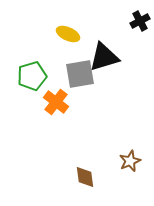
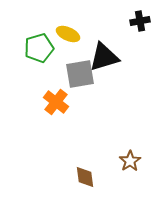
black cross: rotated 18 degrees clockwise
green pentagon: moved 7 px right, 28 px up
brown star: rotated 10 degrees counterclockwise
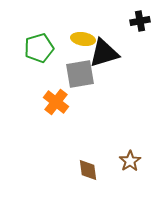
yellow ellipse: moved 15 px right, 5 px down; rotated 15 degrees counterclockwise
black triangle: moved 4 px up
brown diamond: moved 3 px right, 7 px up
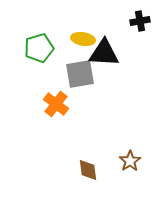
black triangle: rotated 20 degrees clockwise
orange cross: moved 2 px down
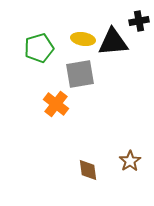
black cross: moved 1 px left
black triangle: moved 9 px right, 11 px up; rotated 8 degrees counterclockwise
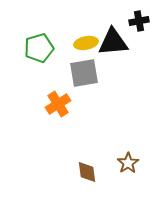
yellow ellipse: moved 3 px right, 4 px down; rotated 20 degrees counterclockwise
gray square: moved 4 px right, 1 px up
orange cross: moved 2 px right; rotated 20 degrees clockwise
brown star: moved 2 px left, 2 px down
brown diamond: moved 1 px left, 2 px down
